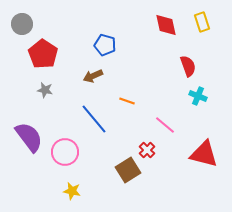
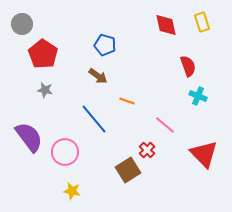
brown arrow: moved 5 px right; rotated 120 degrees counterclockwise
red triangle: rotated 32 degrees clockwise
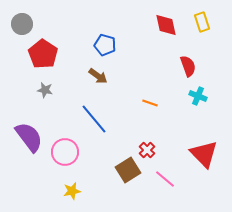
orange line: moved 23 px right, 2 px down
pink line: moved 54 px down
yellow star: rotated 24 degrees counterclockwise
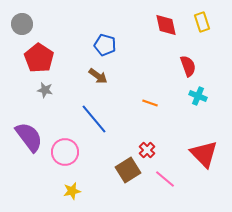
red pentagon: moved 4 px left, 4 px down
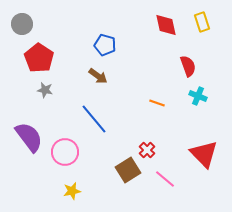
orange line: moved 7 px right
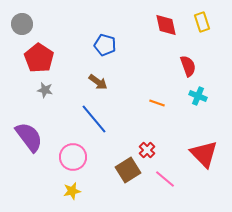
brown arrow: moved 6 px down
pink circle: moved 8 px right, 5 px down
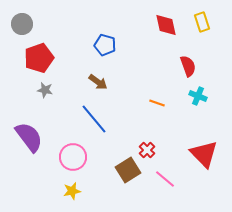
red pentagon: rotated 20 degrees clockwise
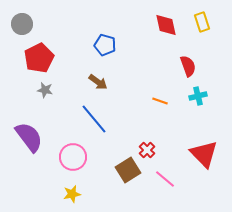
red pentagon: rotated 8 degrees counterclockwise
cyan cross: rotated 36 degrees counterclockwise
orange line: moved 3 px right, 2 px up
yellow star: moved 3 px down
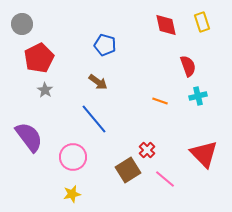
gray star: rotated 21 degrees clockwise
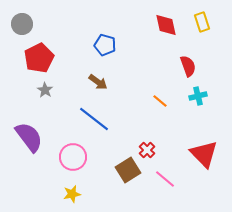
orange line: rotated 21 degrees clockwise
blue line: rotated 12 degrees counterclockwise
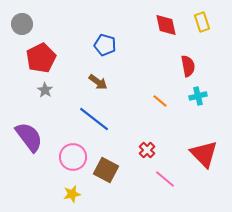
red pentagon: moved 2 px right
red semicircle: rotated 10 degrees clockwise
brown square: moved 22 px left; rotated 30 degrees counterclockwise
